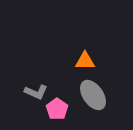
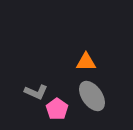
orange triangle: moved 1 px right, 1 px down
gray ellipse: moved 1 px left, 1 px down
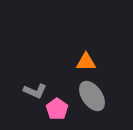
gray L-shape: moved 1 px left, 1 px up
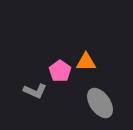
gray ellipse: moved 8 px right, 7 px down
pink pentagon: moved 3 px right, 38 px up
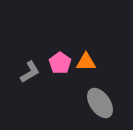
pink pentagon: moved 8 px up
gray L-shape: moved 5 px left, 19 px up; rotated 55 degrees counterclockwise
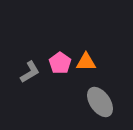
gray ellipse: moved 1 px up
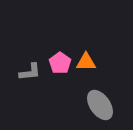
gray L-shape: rotated 25 degrees clockwise
gray ellipse: moved 3 px down
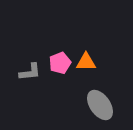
pink pentagon: rotated 15 degrees clockwise
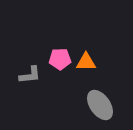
pink pentagon: moved 4 px up; rotated 20 degrees clockwise
gray L-shape: moved 3 px down
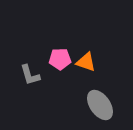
orange triangle: rotated 20 degrees clockwise
gray L-shape: rotated 80 degrees clockwise
